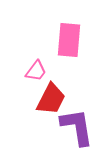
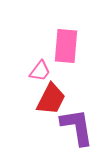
pink rectangle: moved 3 px left, 6 px down
pink trapezoid: moved 4 px right
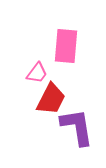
pink trapezoid: moved 3 px left, 2 px down
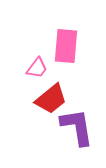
pink trapezoid: moved 5 px up
red trapezoid: rotated 24 degrees clockwise
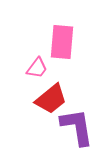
pink rectangle: moved 4 px left, 4 px up
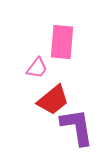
red trapezoid: moved 2 px right, 1 px down
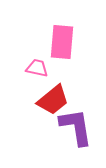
pink trapezoid: rotated 115 degrees counterclockwise
purple L-shape: moved 1 px left
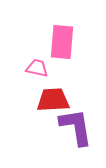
red trapezoid: rotated 144 degrees counterclockwise
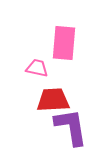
pink rectangle: moved 2 px right, 1 px down
purple L-shape: moved 5 px left
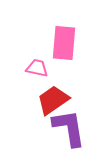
red trapezoid: rotated 32 degrees counterclockwise
purple L-shape: moved 2 px left, 1 px down
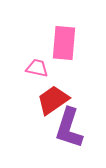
purple L-shape: rotated 153 degrees counterclockwise
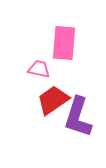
pink trapezoid: moved 2 px right, 1 px down
purple L-shape: moved 9 px right, 11 px up
